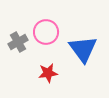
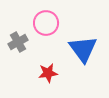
pink circle: moved 9 px up
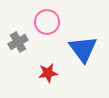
pink circle: moved 1 px right, 1 px up
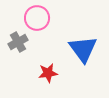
pink circle: moved 10 px left, 4 px up
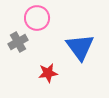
blue triangle: moved 3 px left, 2 px up
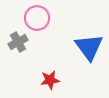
blue triangle: moved 9 px right
red star: moved 2 px right, 7 px down
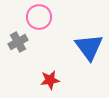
pink circle: moved 2 px right, 1 px up
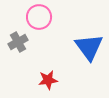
red star: moved 2 px left
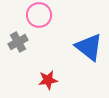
pink circle: moved 2 px up
blue triangle: rotated 16 degrees counterclockwise
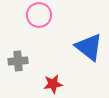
gray cross: moved 19 px down; rotated 24 degrees clockwise
red star: moved 5 px right, 4 px down
